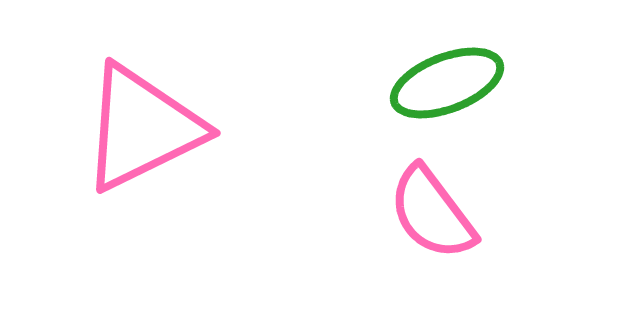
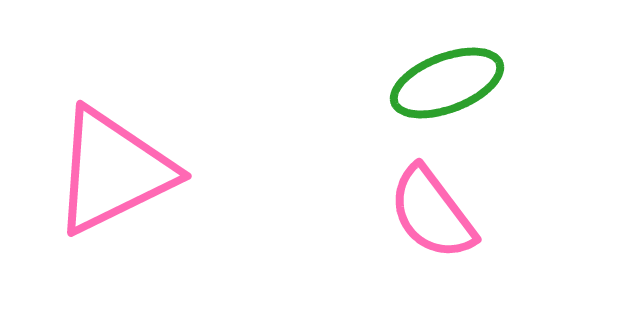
pink triangle: moved 29 px left, 43 px down
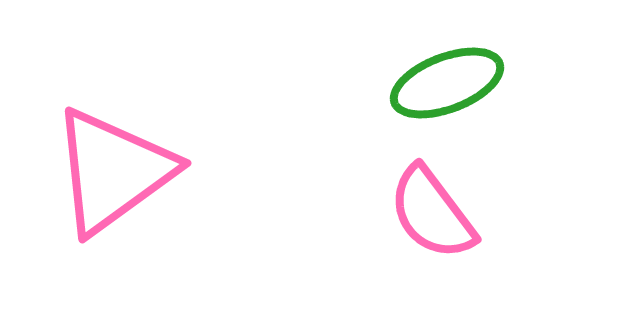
pink triangle: rotated 10 degrees counterclockwise
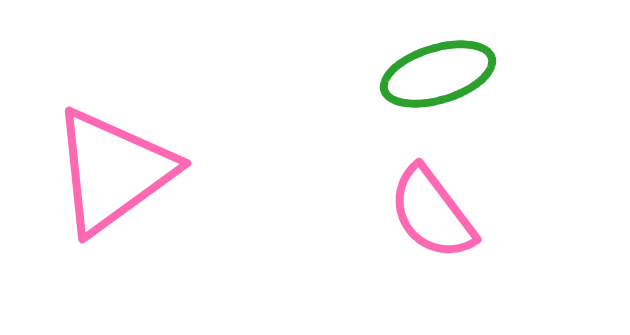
green ellipse: moved 9 px left, 9 px up; rotated 4 degrees clockwise
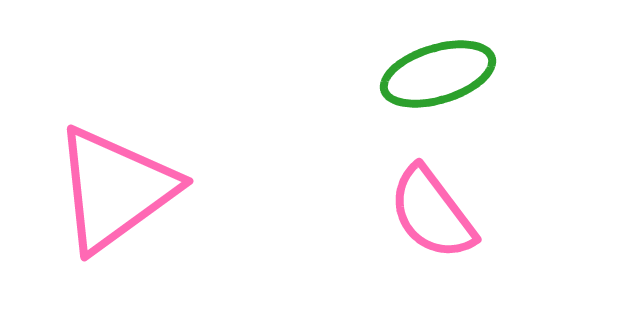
pink triangle: moved 2 px right, 18 px down
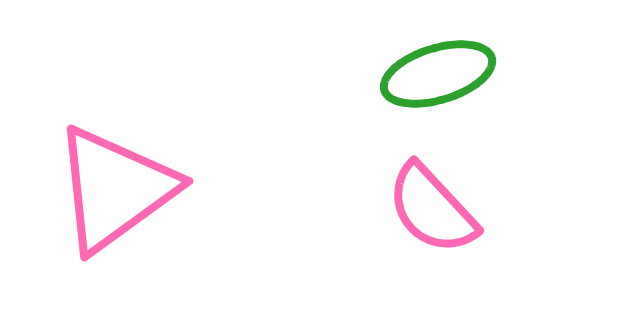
pink semicircle: moved 4 px up; rotated 6 degrees counterclockwise
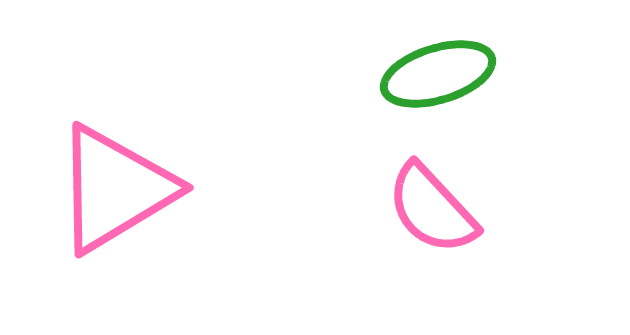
pink triangle: rotated 5 degrees clockwise
